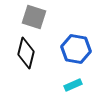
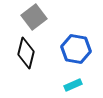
gray square: rotated 35 degrees clockwise
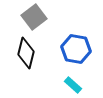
cyan rectangle: rotated 66 degrees clockwise
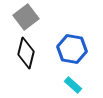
gray square: moved 8 px left
blue hexagon: moved 4 px left
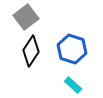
blue hexagon: rotated 8 degrees clockwise
black diamond: moved 5 px right, 2 px up; rotated 20 degrees clockwise
